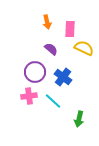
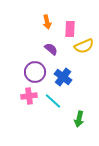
yellow semicircle: moved 2 px up; rotated 132 degrees clockwise
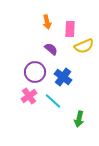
pink cross: rotated 28 degrees counterclockwise
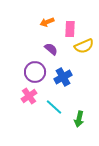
orange arrow: rotated 80 degrees clockwise
blue cross: rotated 24 degrees clockwise
cyan line: moved 1 px right, 6 px down
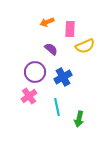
yellow semicircle: moved 1 px right
cyan line: moved 3 px right; rotated 36 degrees clockwise
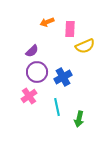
purple semicircle: moved 19 px left, 2 px down; rotated 96 degrees clockwise
purple circle: moved 2 px right
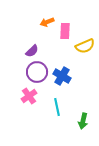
pink rectangle: moved 5 px left, 2 px down
blue cross: moved 1 px left, 1 px up; rotated 30 degrees counterclockwise
green arrow: moved 4 px right, 2 px down
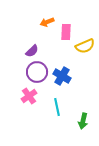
pink rectangle: moved 1 px right, 1 px down
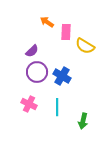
orange arrow: rotated 56 degrees clockwise
yellow semicircle: rotated 54 degrees clockwise
pink cross: moved 8 px down; rotated 28 degrees counterclockwise
cyan line: rotated 12 degrees clockwise
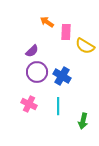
cyan line: moved 1 px right, 1 px up
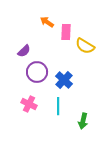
purple semicircle: moved 8 px left
blue cross: moved 2 px right, 4 px down; rotated 12 degrees clockwise
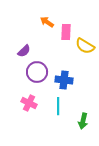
blue cross: rotated 36 degrees counterclockwise
pink cross: moved 1 px up
